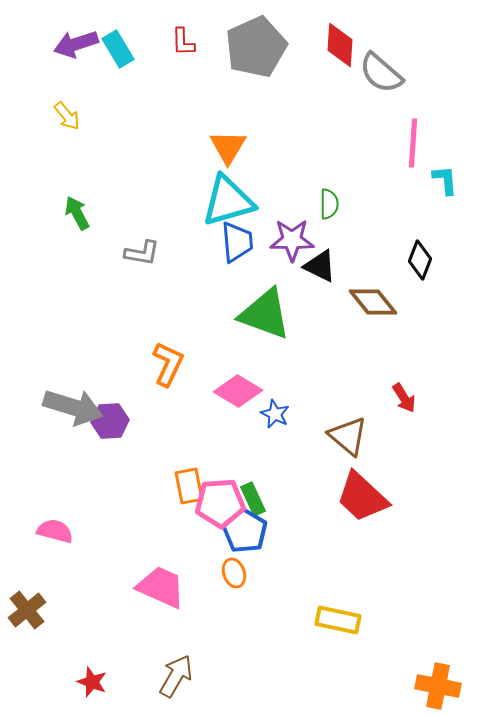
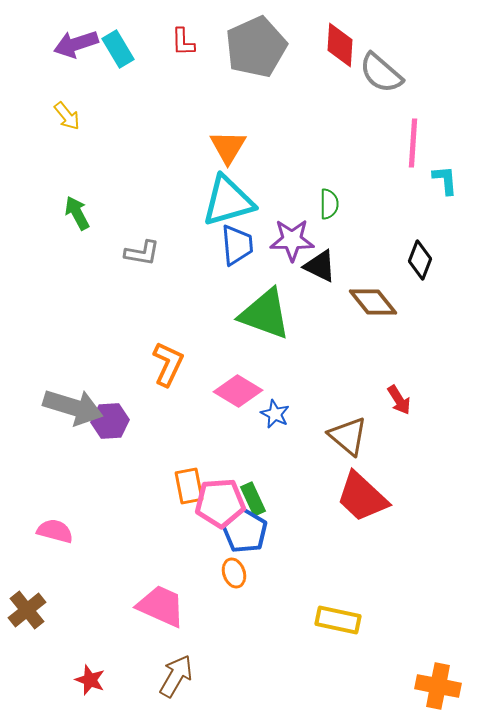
blue trapezoid: moved 3 px down
red arrow: moved 5 px left, 2 px down
pink trapezoid: moved 19 px down
red star: moved 2 px left, 2 px up
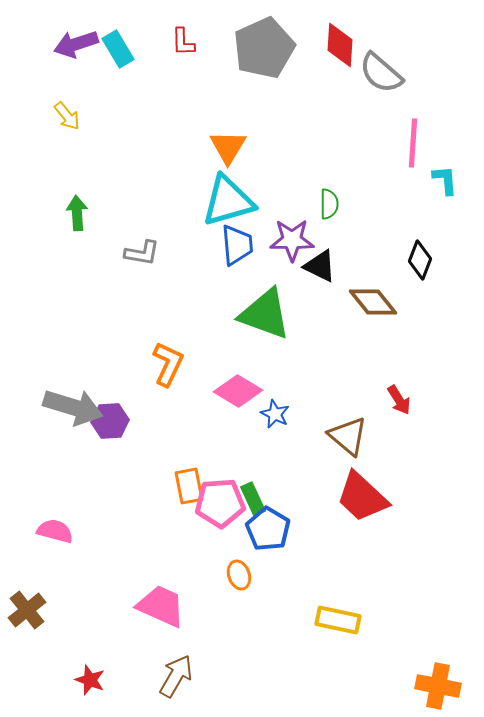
gray pentagon: moved 8 px right, 1 px down
green arrow: rotated 24 degrees clockwise
blue pentagon: moved 23 px right, 2 px up
orange ellipse: moved 5 px right, 2 px down
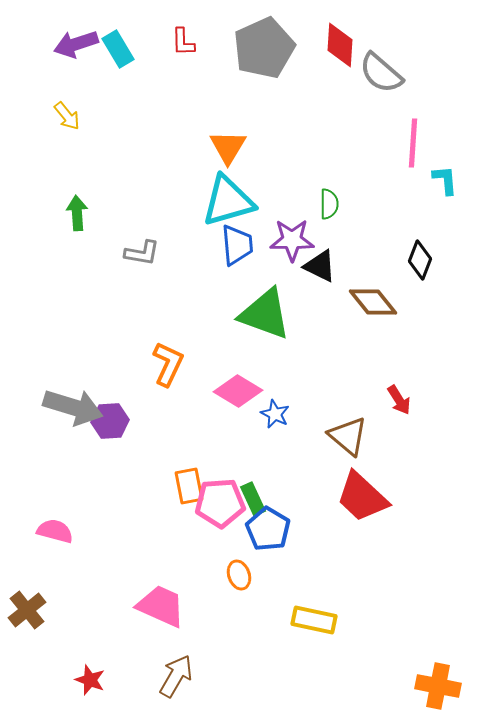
yellow rectangle: moved 24 px left
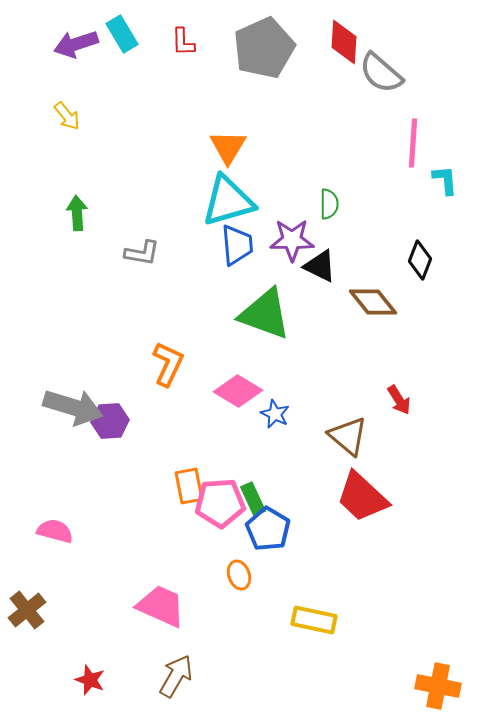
red diamond: moved 4 px right, 3 px up
cyan rectangle: moved 4 px right, 15 px up
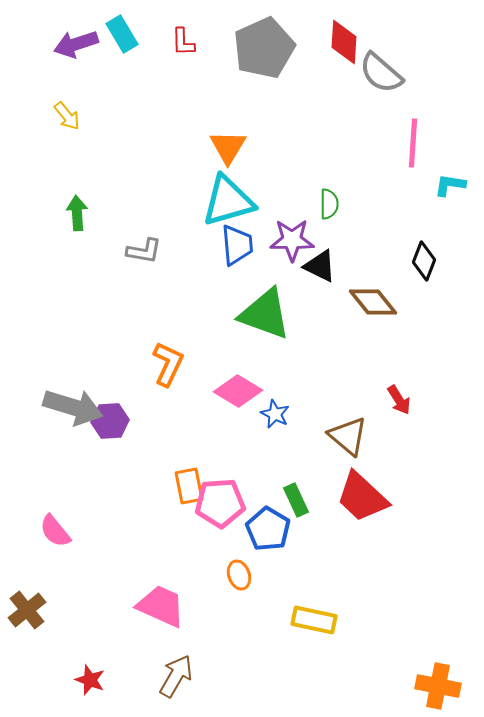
cyan L-shape: moved 5 px right, 5 px down; rotated 76 degrees counterclockwise
gray L-shape: moved 2 px right, 2 px up
black diamond: moved 4 px right, 1 px down
green rectangle: moved 43 px right, 1 px down
pink semicircle: rotated 144 degrees counterclockwise
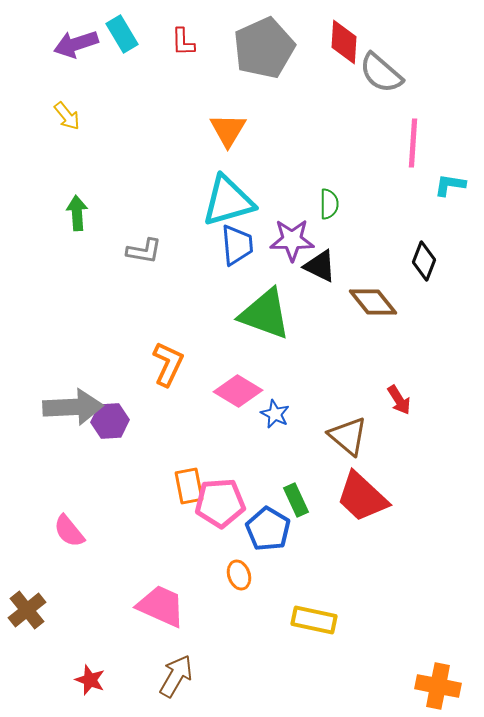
orange triangle: moved 17 px up
gray arrow: rotated 20 degrees counterclockwise
pink semicircle: moved 14 px right
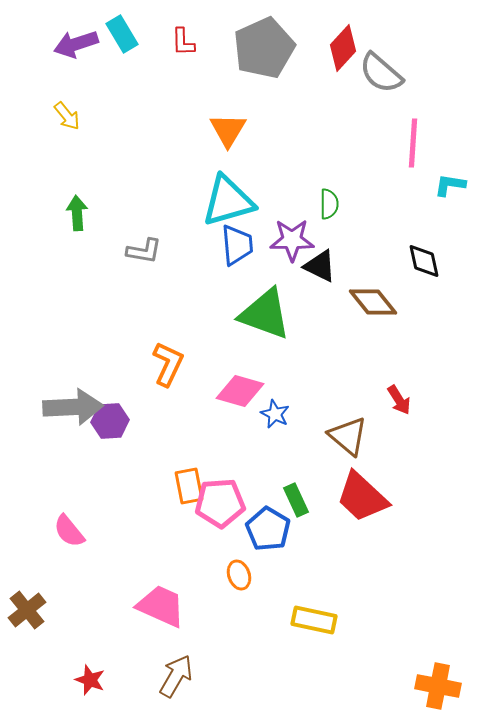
red diamond: moved 1 px left, 6 px down; rotated 39 degrees clockwise
black diamond: rotated 33 degrees counterclockwise
pink diamond: moved 2 px right; rotated 15 degrees counterclockwise
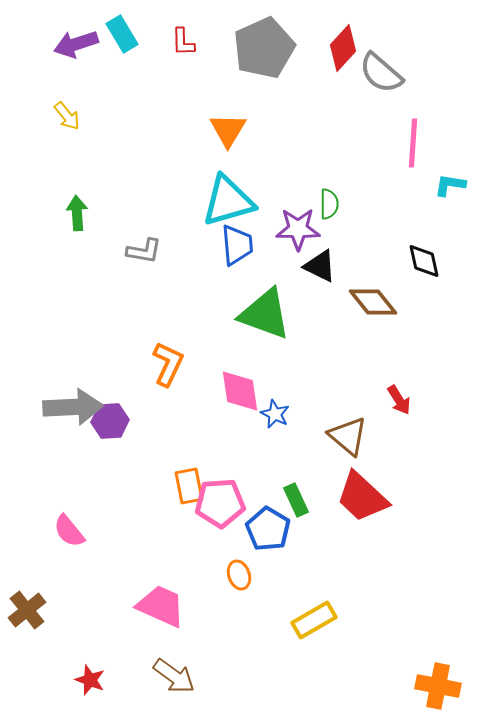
purple star: moved 6 px right, 11 px up
pink diamond: rotated 66 degrees clockwise
yellow rectangle: rotated 42 degrees counterclockwise
brown arrow: moved 2 px left; rotated 96 degrees clockwise
